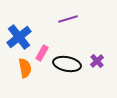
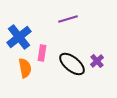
pink rectangle: rotated 21 degrees counterclockwise
black ellipse: moved 5 px right; rotated 28 degrees clockwise
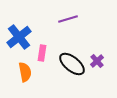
orange semicircle: moved 4 px down
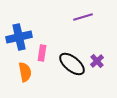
purple line: moved 15 px right, 2 px up
blue cross: rotated 25 degrees clockwise
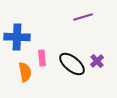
blue cross: moved 2 px left; rotated 15 degrees clockwise
pink rectangle: moved 5 px down; rotated 14 degrees counterclockwise
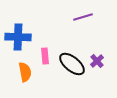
blue cross: moved 1 px right
pink rectangle: moved 3 px right, 2 px up
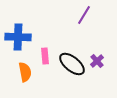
purple line: moved 1 px right, 2 px up; rotated 42 degrees counterclockwise
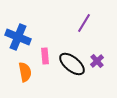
purple line: moved 8 px down
blue cross: rotated 20 degrees clockwise
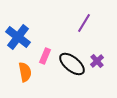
blue cross: rotated 15 degrees clockwise
pink rectangle: rotated 28 degrees clockwise
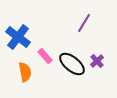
pink rectangle: rotated 63 degrees counterclockwise
